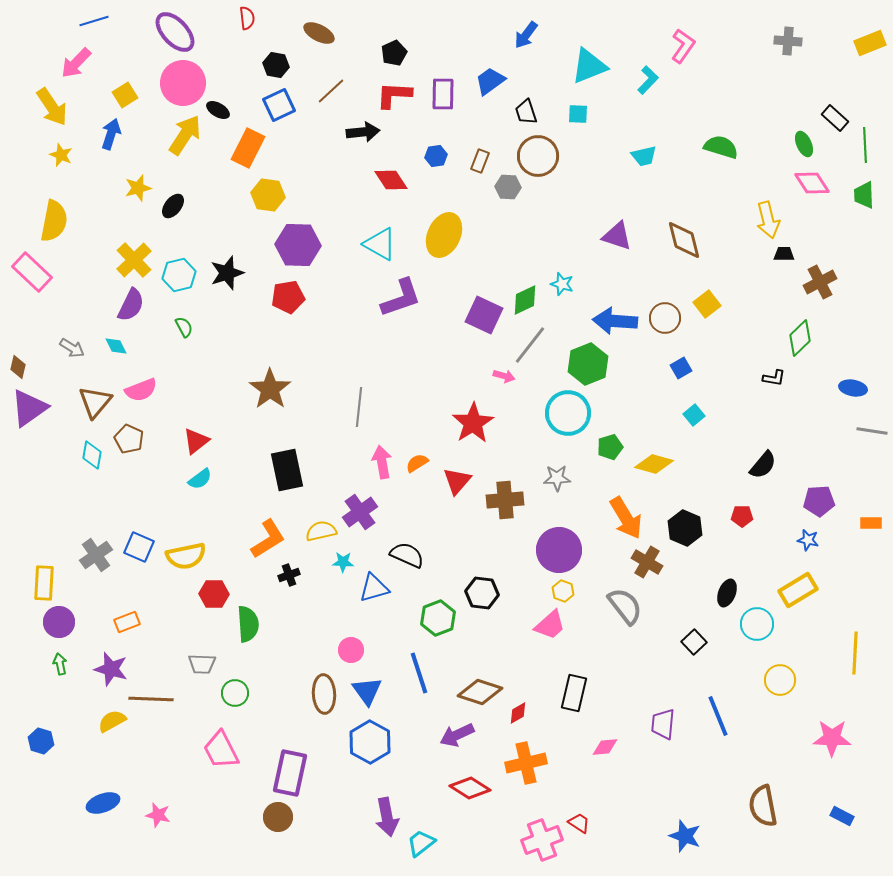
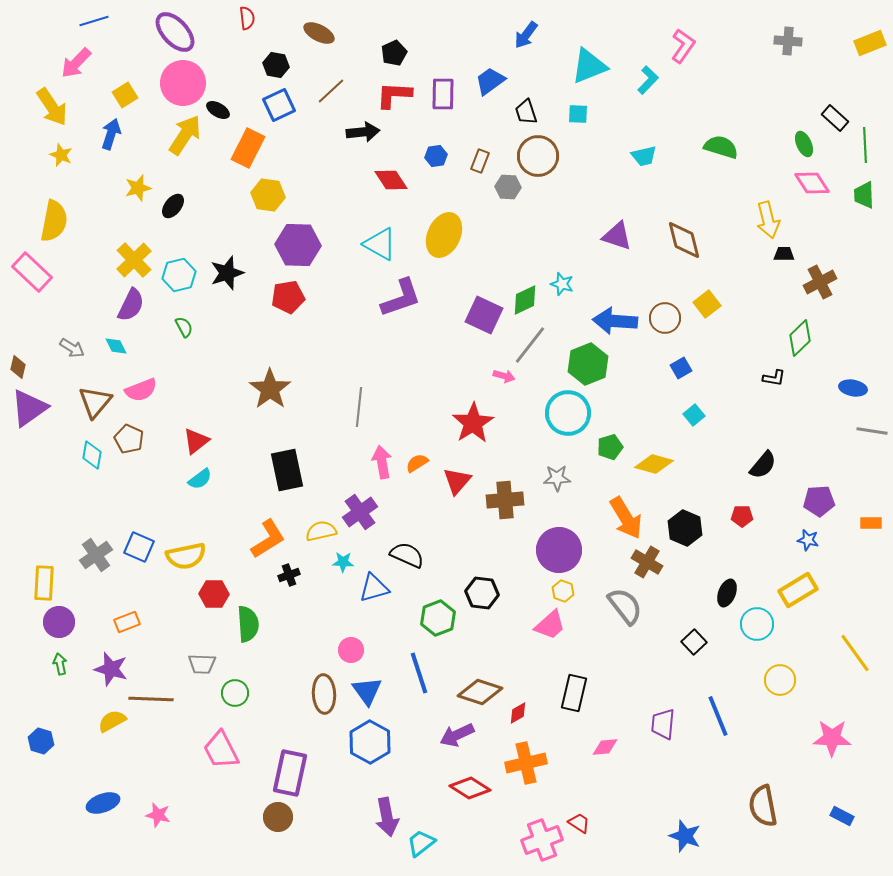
yellow line at (855, 653): rotated 39 degrees counterclockwise
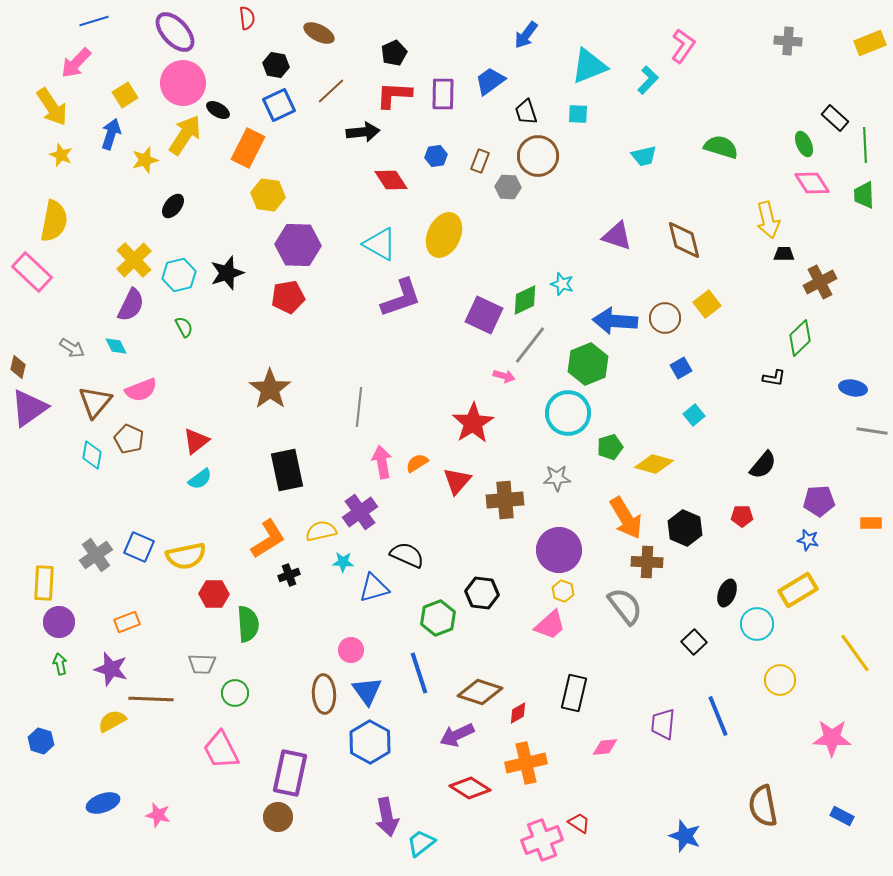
yellow star at (138, 188): moved 7 px right, 28 px up
brown cross at (647, 562): rotated 28 degrees counterclockwise
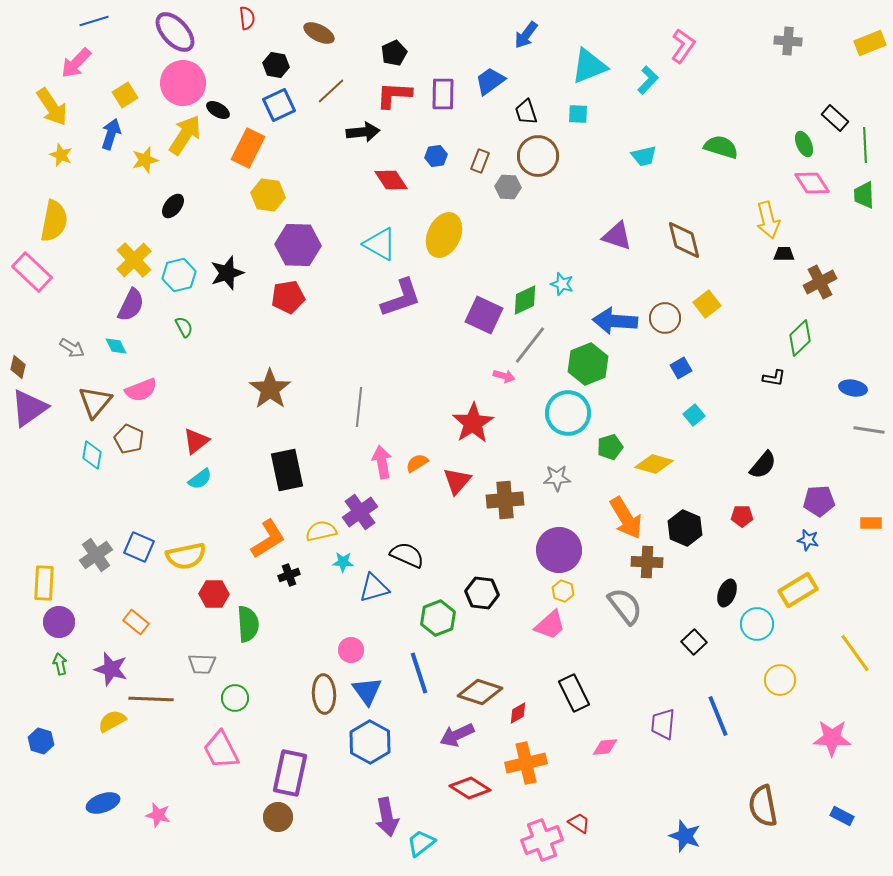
gray line at (872, 431): moved 3 px left, 1 px up
orange rectangle at (127, 622): moved 9 px right; rotated 60 degrees clockwise
green circle at (235, 693): moved 5 px down
black rectangle at (574, 693): rotated 39 degrees counterclockwise
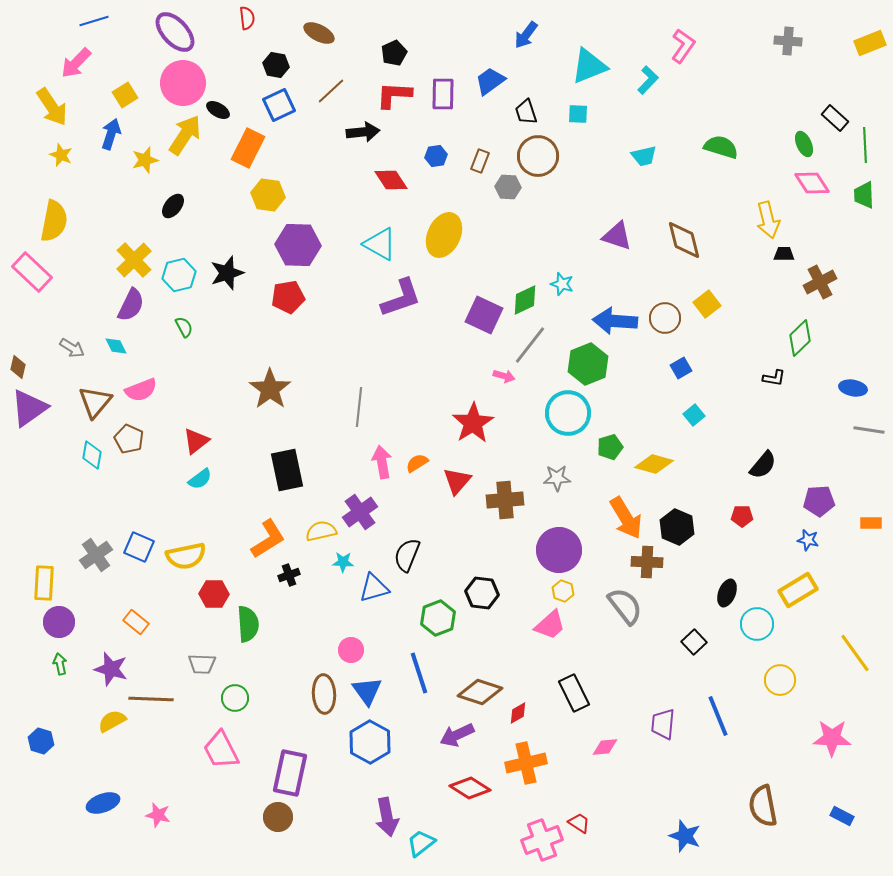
black hexagon at (685, 528): moved 8 px left, 1 px up
black semicircle at (407, 555): rotated 92 degrees counterclockwise
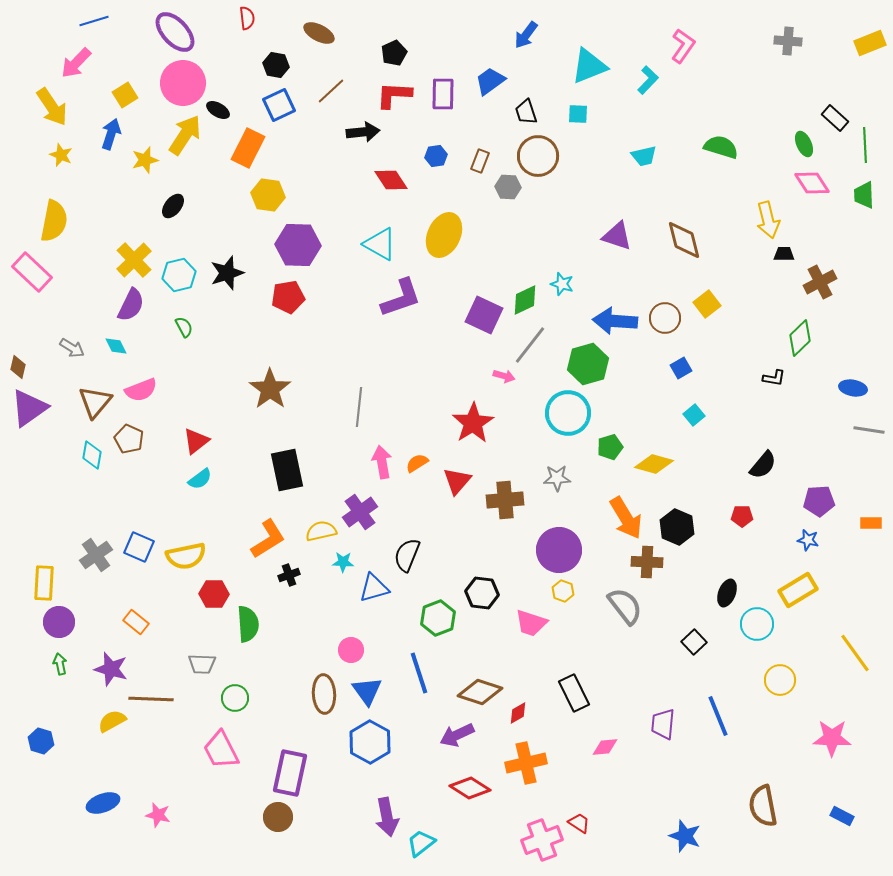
green hexagon at (588, 364): rotated 6 degrees clockwise
pink trapezoid at (550, 625): moved 19 px left, 2 px up; rotated 60 degrees clockwise
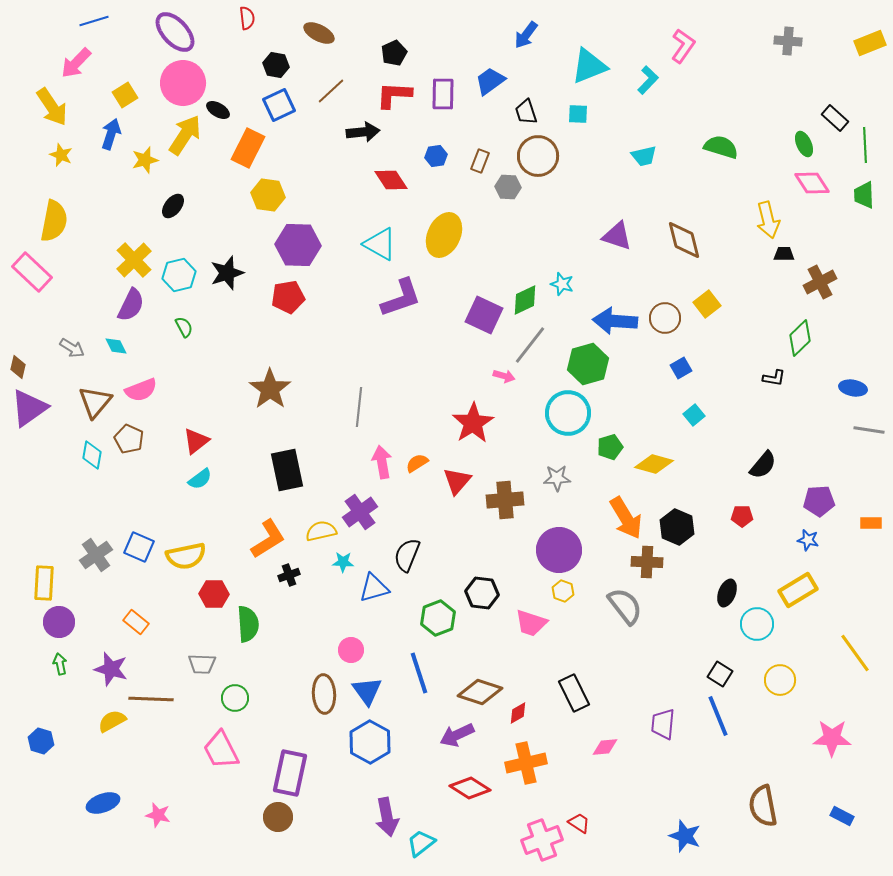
black square at (694, 642): moved 26 px right, 32 px down; rotated 15 degrees counterclockwise
